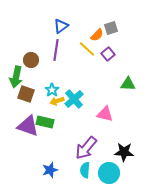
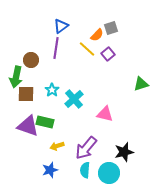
purple line: moved 2 px up
green triangle: moved 13 px right; rotated 21 degrees counterclockwise
brown square: rotated 18 degrees counterclockwise
yellow arrow: moved 45 px down
black star: rotated 18 degrees counterclockwise
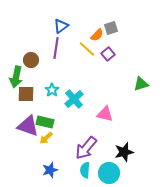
yellow arrow: moved 11 px left, 8 px up; rotated 24 degrees counterclockwise
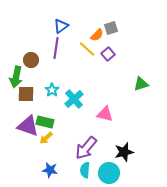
blue star: rotated 28 degrees clockwise
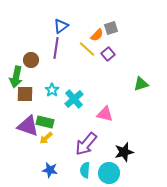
brown square: moved 1 px left
purple arrow: moved 4 px up
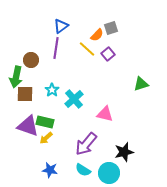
cyan semicircle: moved 2 px left; rotated 63 degrees counterclockwise
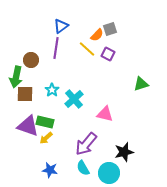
gray square: moved 1 px left, 1 px down
purple square: rotated 24 degrees counterclockwise
cyan semicircle: moved 2 px up; rotated 28 degrees clockwise
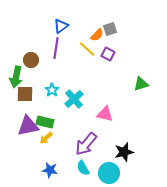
purple triangle: rotated 30 degrees counterclockwise
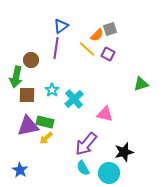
brown square: moved 2 px right, 1 px down
blue star: moved 30 px left; rotated 21 degrees clockwise
